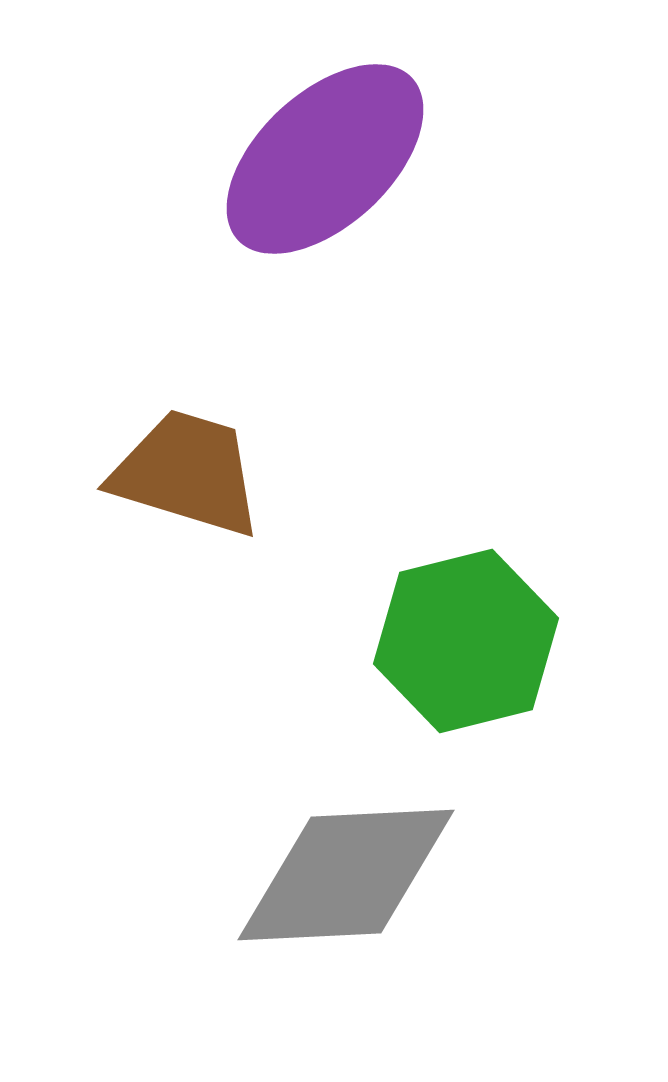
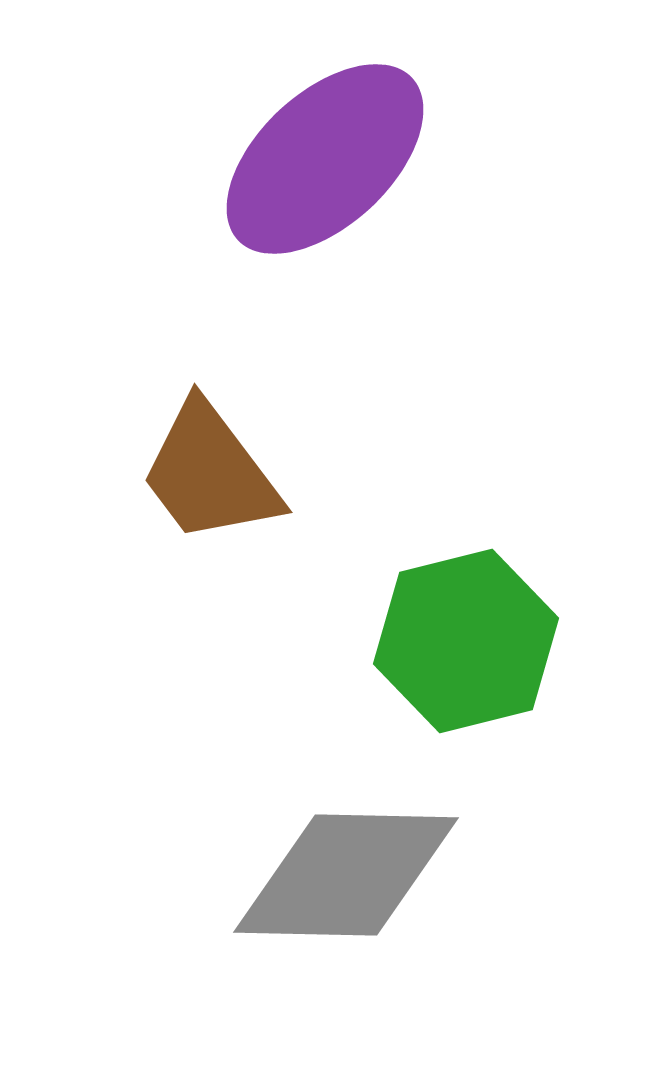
brown trapezoid: moved 23 px right; rotated 144 degrees counterclockwise
gray diamond: rotated 4 degrees clockwise
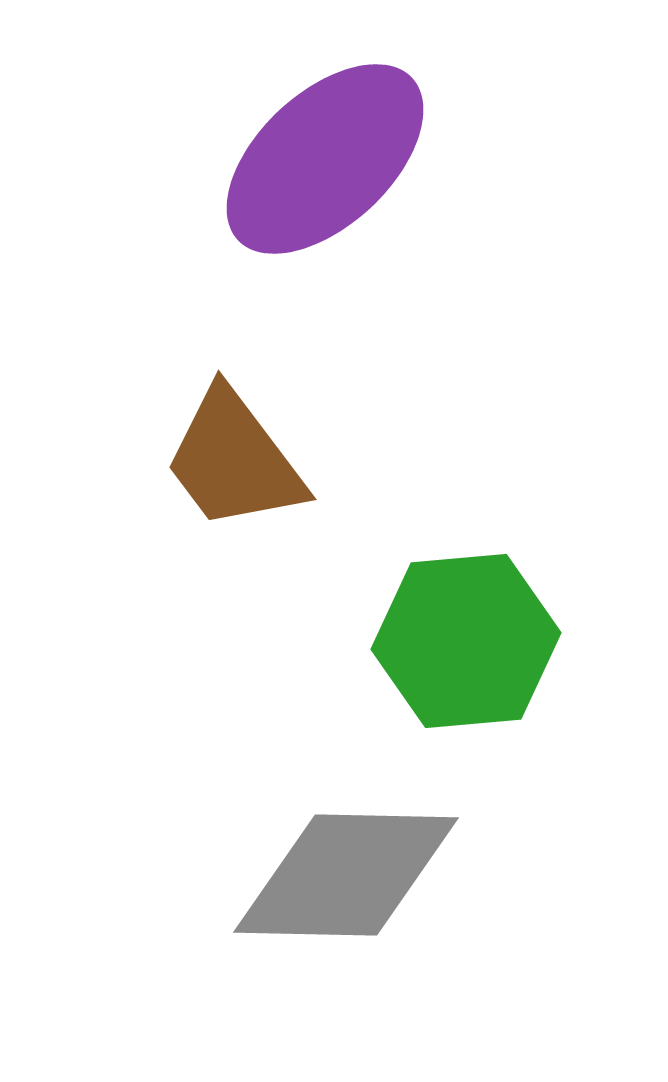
brown trapezoid: moved 24 px right, 13 px up
green hexagon: rotated 9 degrees clockwise
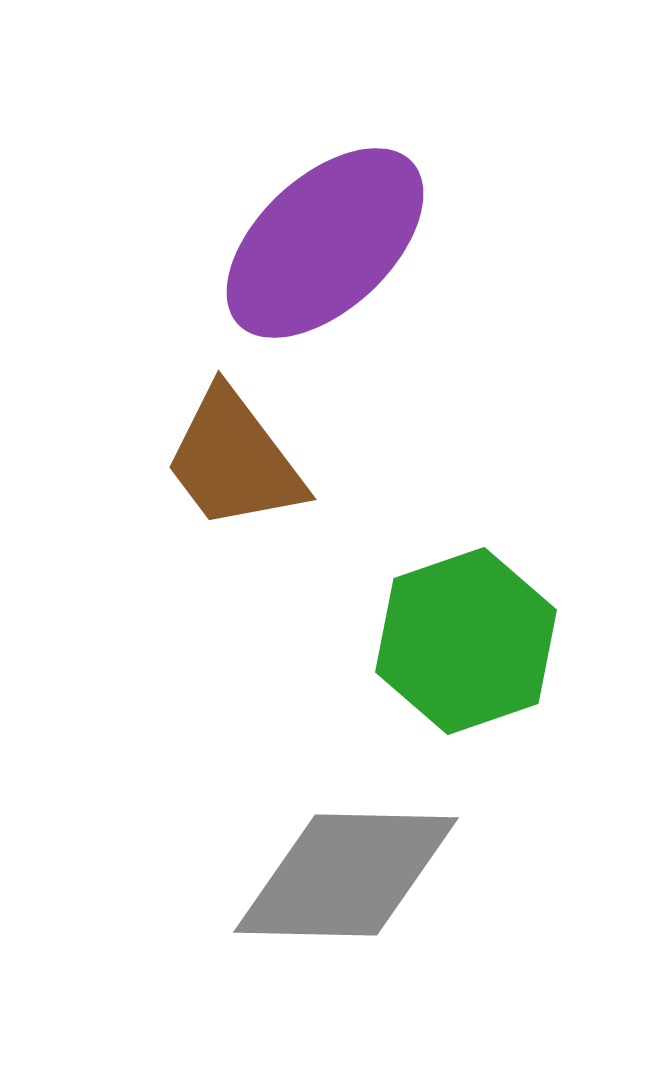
purple ellipse: moved 84 px down
green hexagon: rotated 14 degrees counterclockwise
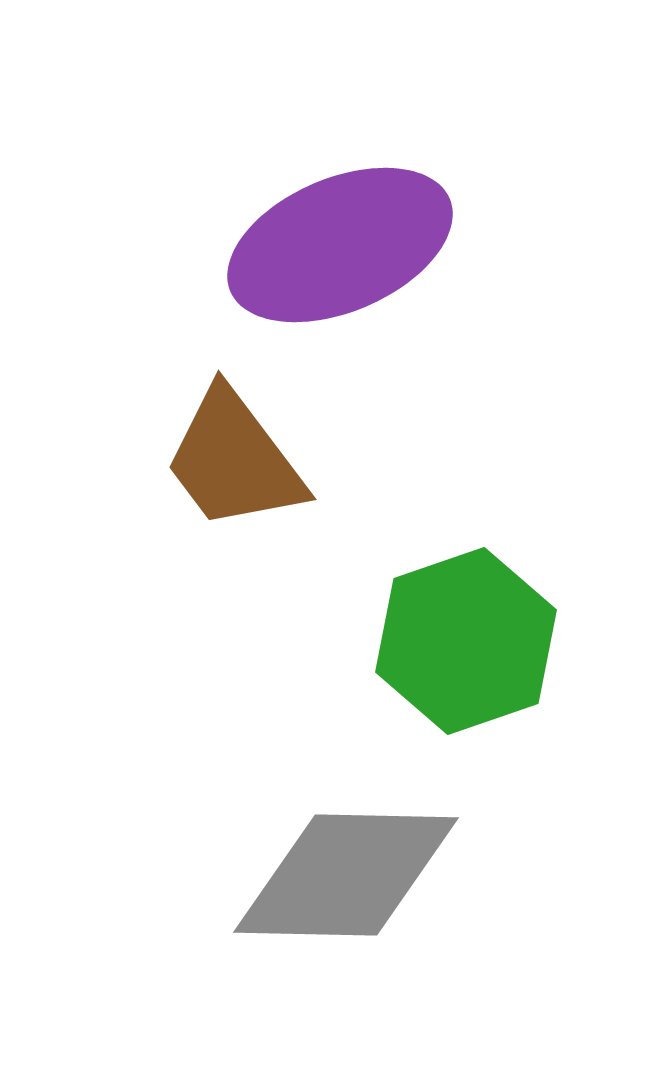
purple ellipse: moved 15 px right, 2 px down; rotated 20 degrees clockwise
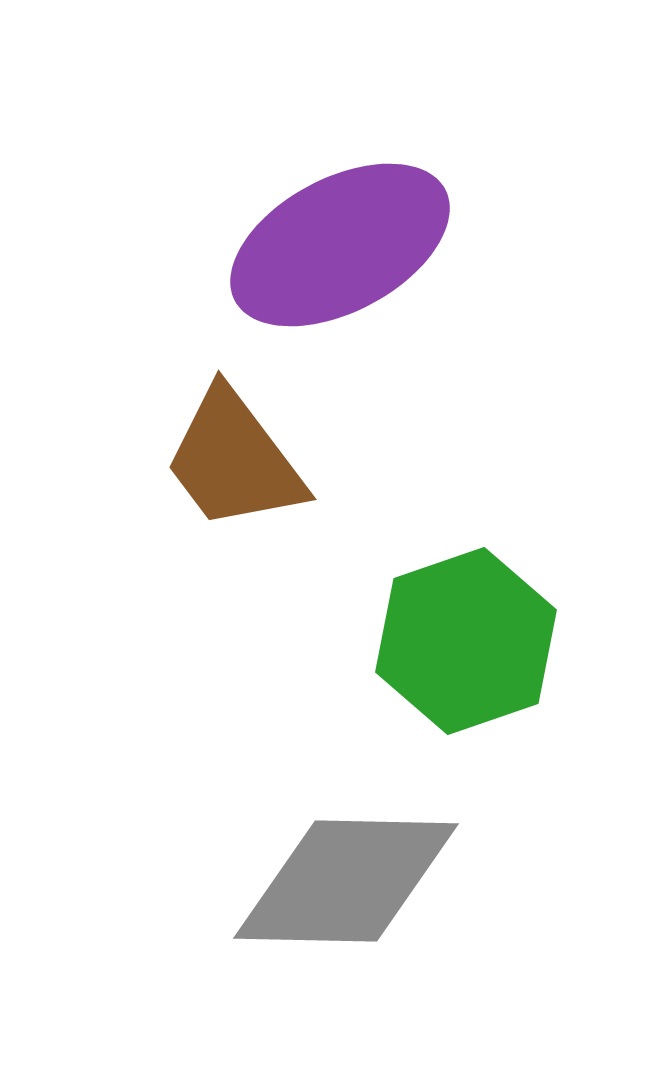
purple ellipse: rotated 5 degrees counterclockwise
gray diamond: moved 6 px down
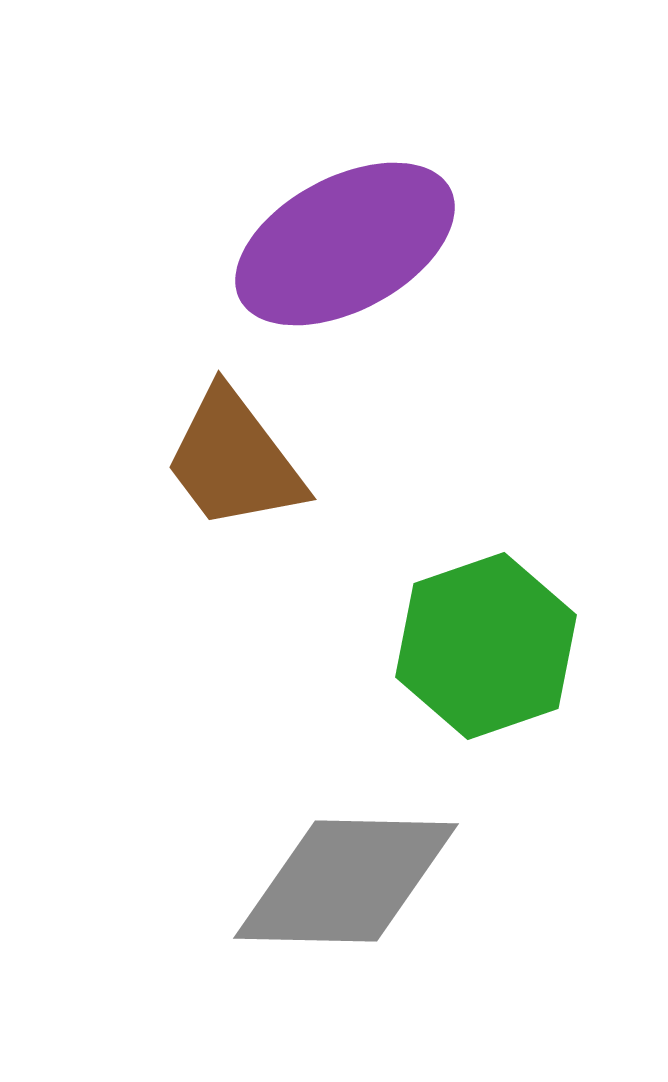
purple ellipse: moved 5 px right, 1 px up
green hexagon: moved 20 px right, 5 px down
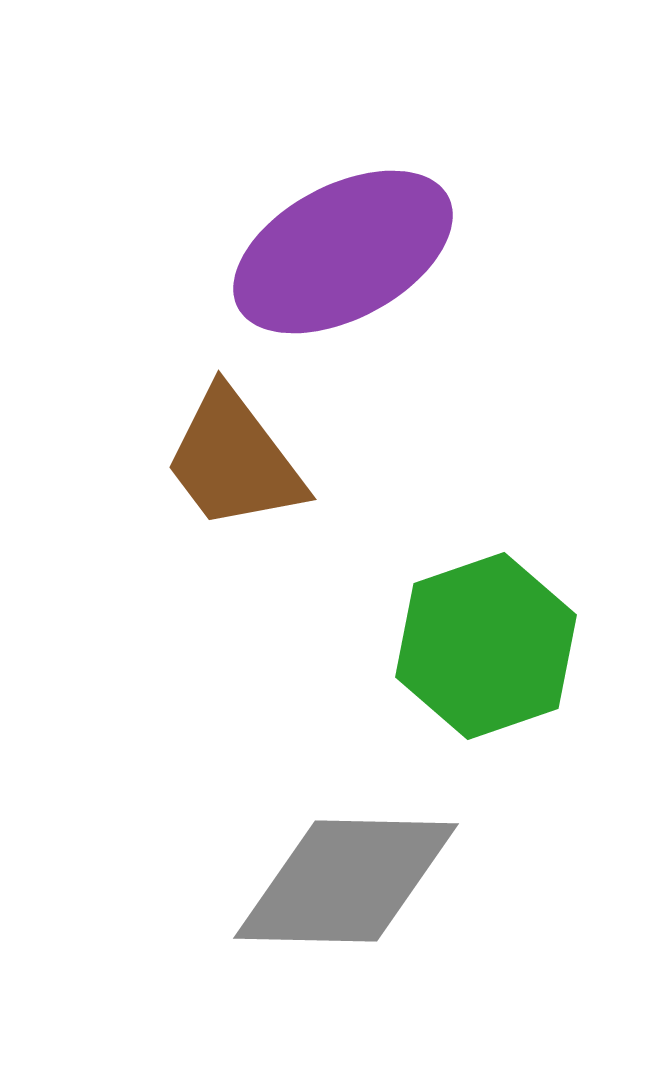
purple ellipse: moved 2 px left, 8 px down
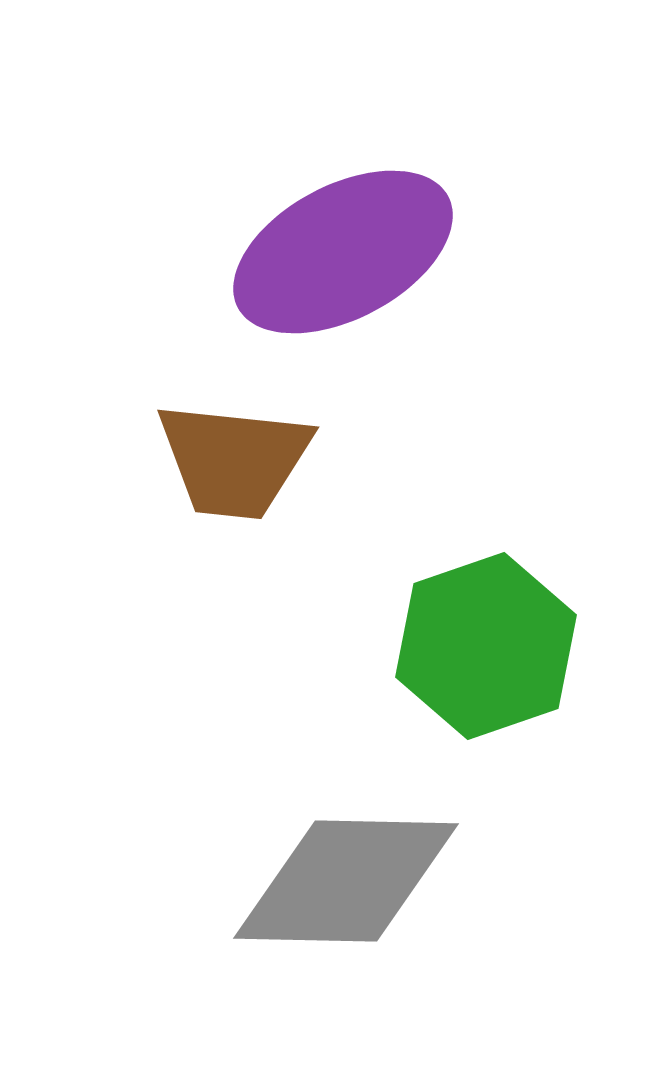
brown trapezoid: rotated 47 degrees counterclockwise
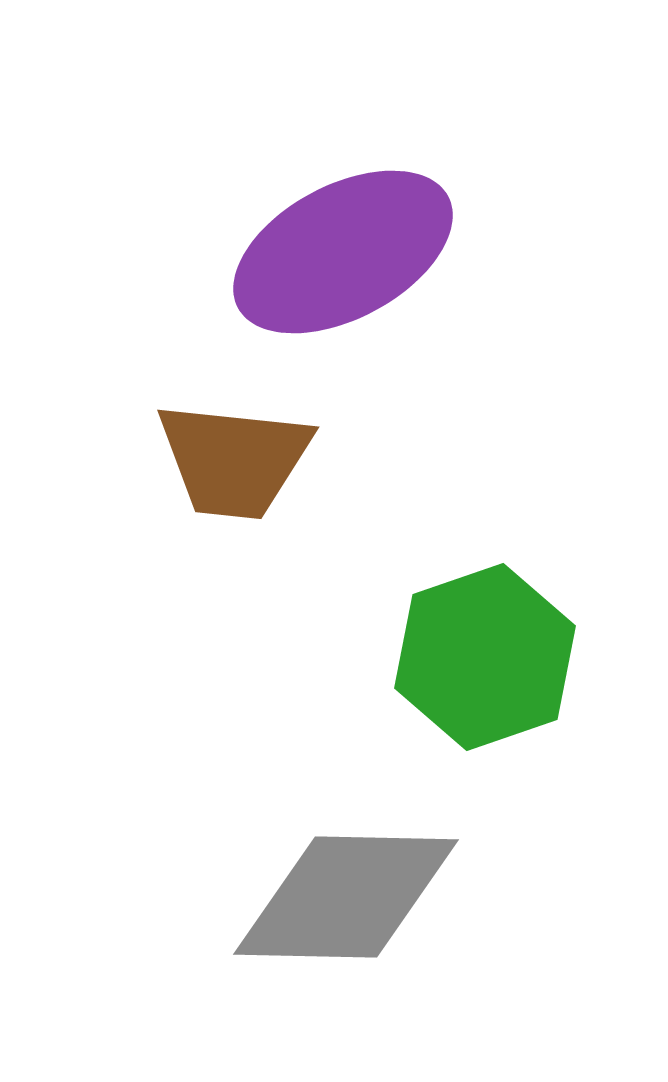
green hexagon: moved 1 px left, 11 px down
gray diamond: moved 16 px down
